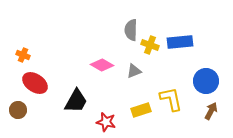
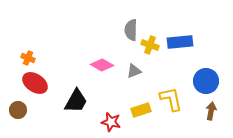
orange cross: moved 5 px right, 3 px down
brown arrow: rotated 18 degrees counterclockwise
red star: moved 5 px right
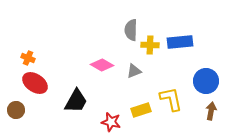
yellow cross: rotated 18 degrees counterclockwise
brown circle: moved 2 px left
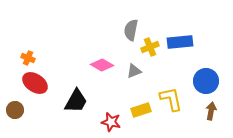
gray semicircle: rotated 10 degrees clockwise
yellow cross: moved 2 px down; rotated 24 degrees counterclockwise
brown circle: moved 1 px left
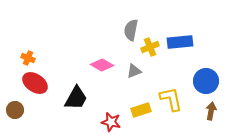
black trapezoid: moved 3 px up
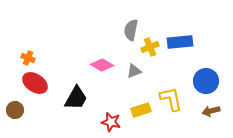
brown arrow: rotated 114 degrees counterclockwise
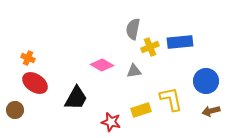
gray semicircle: moved 2 px right, 1 px up
gray triangle: rotated 14 degrees clockwise
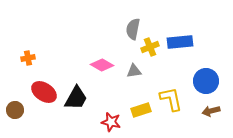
orange cross: rotated 32 degrees counterclockwise
red ellipse: moved 9 px right, 9 px down
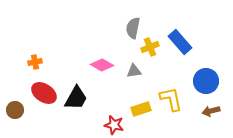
gray semicircle: moved 1 px up
blue rectangle: rotated 55 degrees clockwise
orange cross: moved 7 px right, 4 px down
red ellipse: moved 1 px down
yellow rectangle: moved 1 px up
red star: moved 3 px right, 3 px down
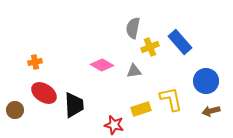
black trapezoid: moved 2 px left, 7 px down; rotated 32 degrees counterclockwise
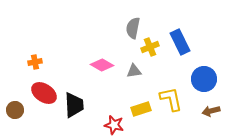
blue rectangle: rotated 15 degrees clockwise
blue circle: moved 2 px left, 2 px up
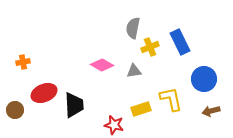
orange cross: moved 12 px left
red ellipse: rotated 55 degrees counterclockwise
